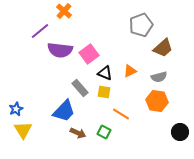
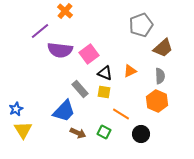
orange cross: moved 1 px right
gray semicircle: moved 1 px right, 1 px up; rotated 77 degrees counterclockwise
gray rectangle: moved 1 px down
orange hexagon: rotated 15 degrees clockwise
black circle: moved 39 px left, 2 px down
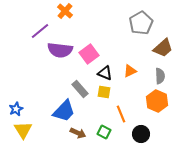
gray pentagon: moved 2 px up; rotated 10 degrees counterclockwise
orange line: rotated 36 degrees clockwise
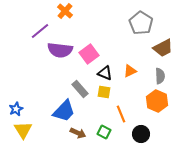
gray pentagon: rotated 10 degrees counterclockwise
brown trapezoid: rotated 15 degrees clockwise
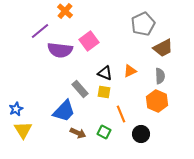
gray pentagon: moved 2 px right, 1 px down; rotated 15 degrees clockwise
pink square: moved 13 px up
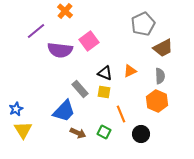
purple line: moved 4 px left
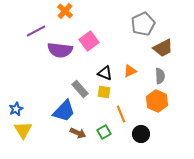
purple line: rotated 12 degrees clockwise
green square: rotated 32 degrees clockwise
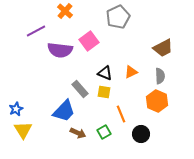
gray pentagon: moved 25 px left, 7 px up
orange triangle: moved 1 px right, 1 px down
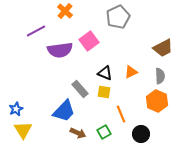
purple semicircle: rotated 15 degrees counterclockwise
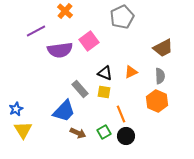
gray pentagon: moved 4 px right
black circle: moved 15 px left, 2 px down
